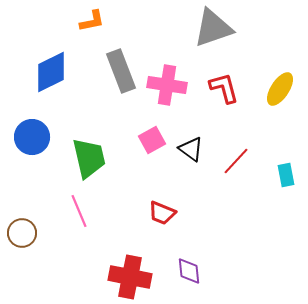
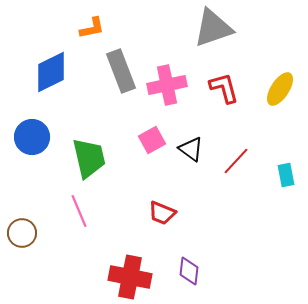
orange L-shape: moved 7 px down
pink cross: rotated 21 degrees counterclockwise
purple diamond: rotated 12 degrees clockwise
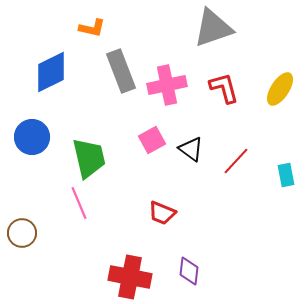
orange L-shape: rotated 24 degrees clockwise
pink line: moved 8 px up
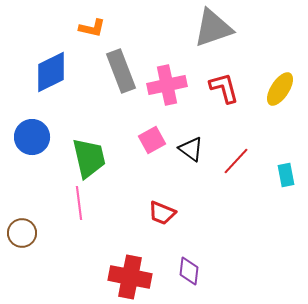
pink line: rotated 16 degrees clockwise
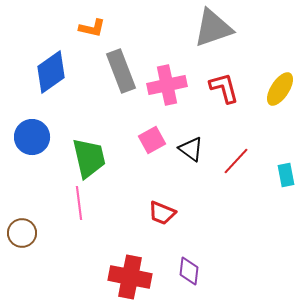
blue diamond: rotated 9 degrees counterclockwise
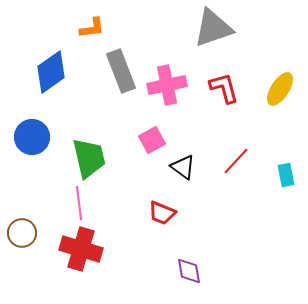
orange L-shape: rotated 20 degrees counterclockwise
black triangle: moved 8 px left, 18 px down
purple diamond: rotated 16 degrees counterclockwise
red cross: moved 49 px left, 28 px up; rotated 6 degrees clockwise
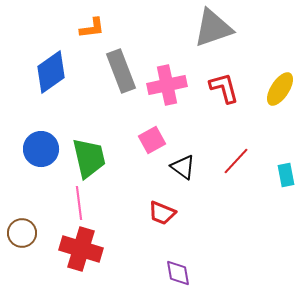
blue circle: moved 9 px right, 12 px down
purple diamond: moved 11 px left, 2 px down
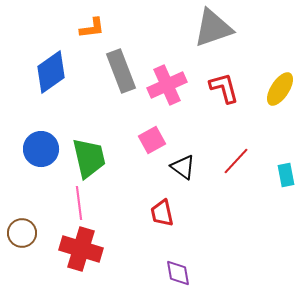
pink cross: rotated 12 degrees counterclockwise
red trapezoid: rotated 56 degrees clockwise
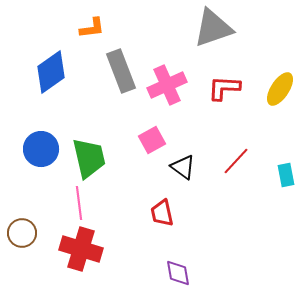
red L-shape: rotated 72 degrees counterclockwise
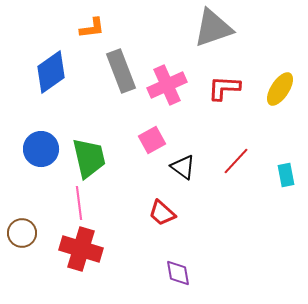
red trapezoid: rotated 36 degrees counterclockwise
